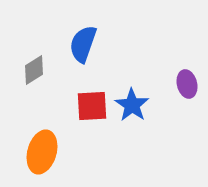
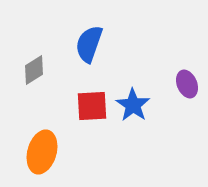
blue semicircle: moved 6 px right
purple ellipse: rotated 8 degrees counterclockwise
blue star: moved 1 px right
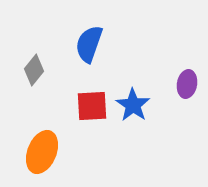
gray diamond: rotated 20 degrees counterclockwise
purple ellipse: rotated 32 degrees clockwise
orange ellipse: rotated 6 degrees clockwise
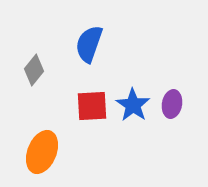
purple ellipse: moved 15 px left, 20 px down
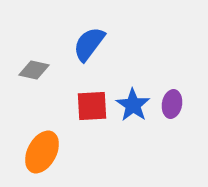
blue semicircle: rotated 18 degrees clockwise
gray diamond: rotated 64 degrees clockwise
orange ellipse: rotated 6 degrees clockwise
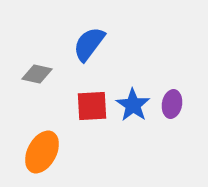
gray diamond: moved 3 px right, 4 px down
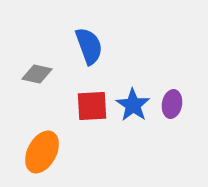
blue semicircle: moved 2 px down; rotated 123 degrees clockwise
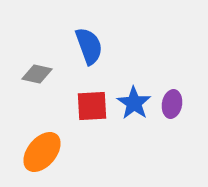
blue star: moved 1 px right, 2 px up
orange ellipse: rotated 12 degrees clockwise
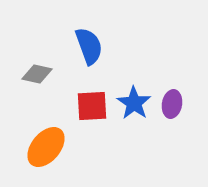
orange ellipse: moved 4 px right, 5 px up
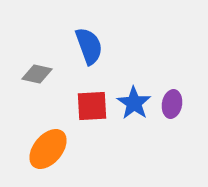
orange ellipse: moved 2 px right, 2 px down
